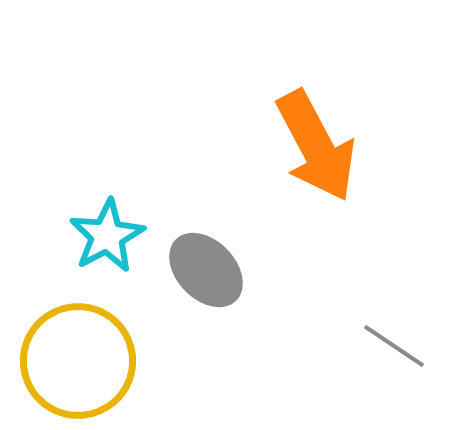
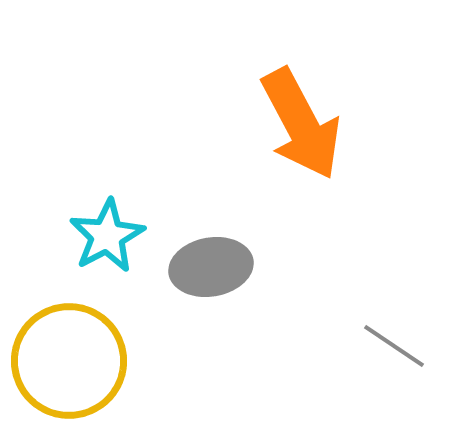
orange arrow: moved 15 px left, 22 px up
gray ellipse: moved 5 px right, 3 px up; rotated 56 degrees counterclockwise
yellow circle: moved 9 px left
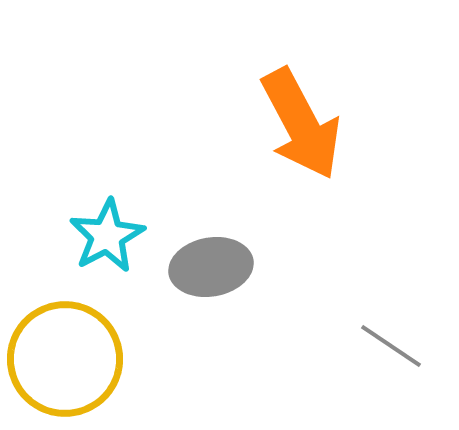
gray line: moved 3 px left
yellow circle: moved 4 px left, 2 px up
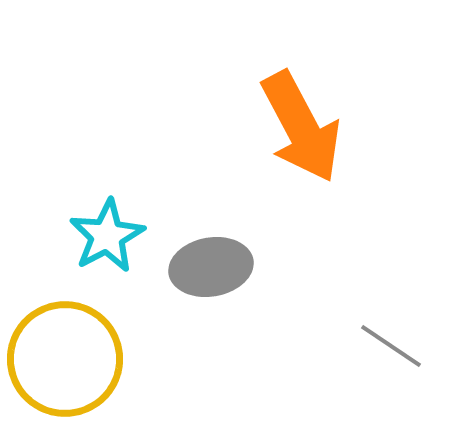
orange arrow: moved 3 px down
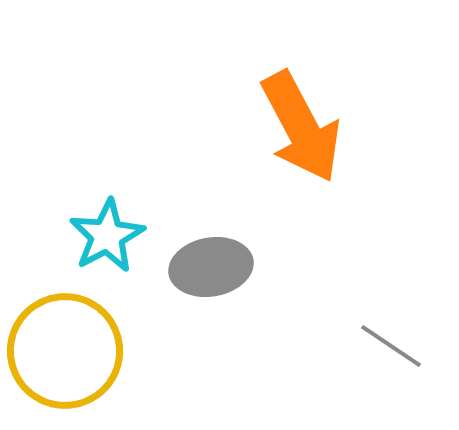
yellow circle: moved 8 px up
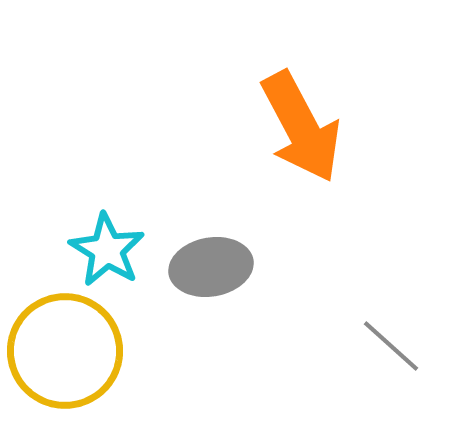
cyan star: moved 14 px down; rotated 12 degrees counterclockwise
gray line: rotated 8 degrees clockwise
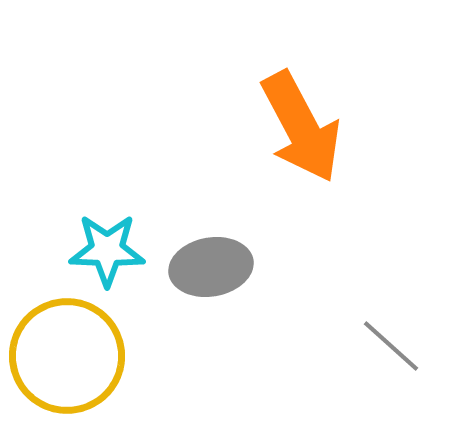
cyan star: rotated 30 degrees counterclockwise
yellow circle: moved 2 px right, 5 px down
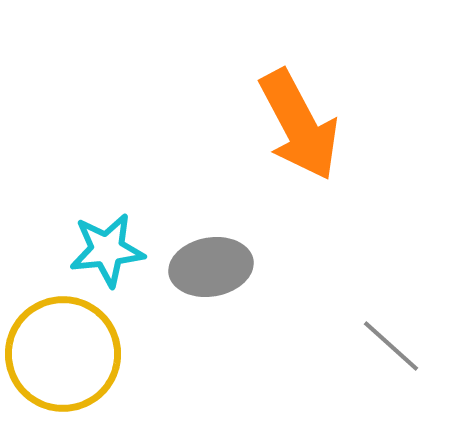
orange arrow: moved 2 px left, 2 px up
cyan star: rotated 8 degrees counterclockwise
yellow circle: moved 4 px left, 2 px up
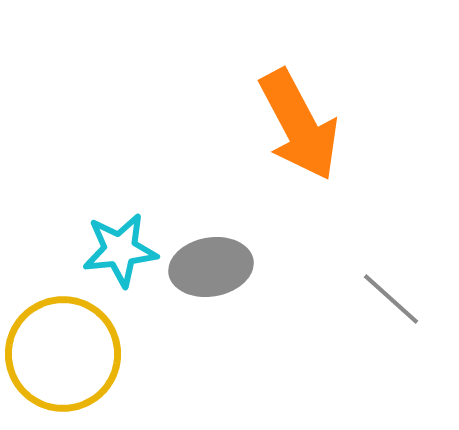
cyan star: moved 13 px right
gray line: moved 47 px up
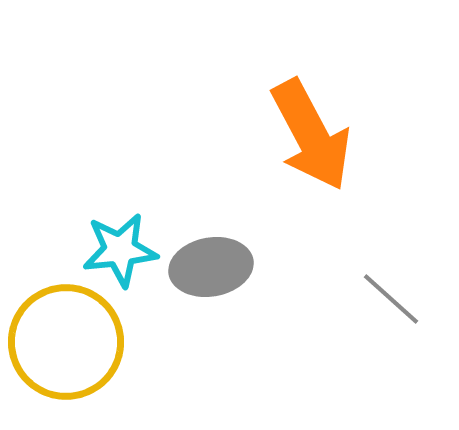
orange arrow: moved 12 px right, 10 px down
yellow circle: moved 3 px right, 12 px up
